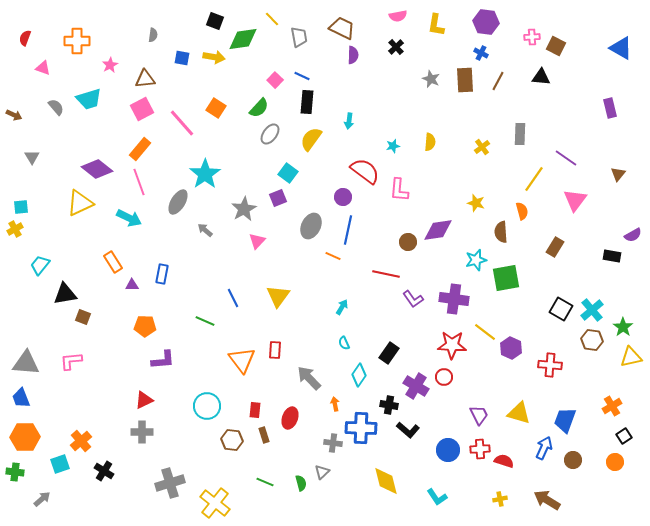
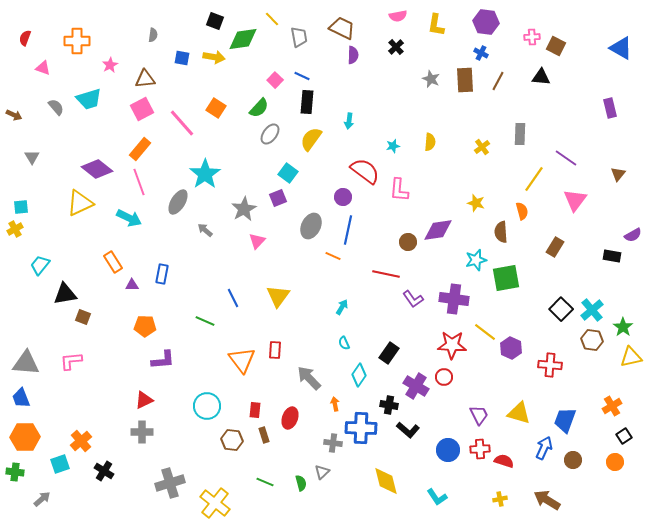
black square at (561, 309): rotated 15 degrees clockwise
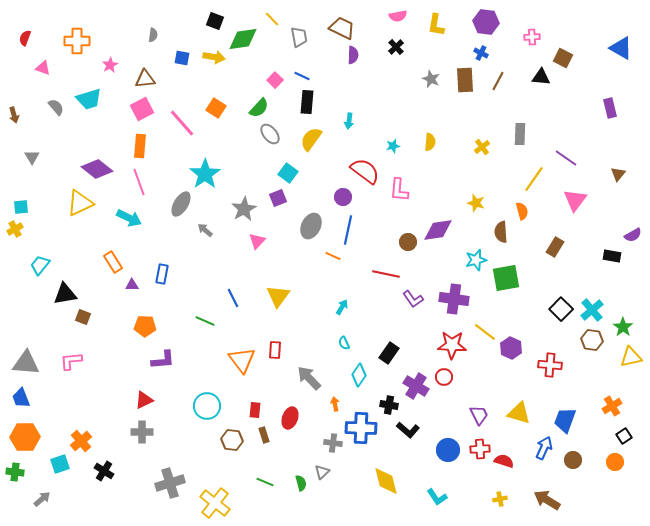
brown square at (556, 46): moved 7 px right, 12 px down
brown arrow at (14, 115): rotated 49 degrees clockwise
gray ellipse at (270, 134): rotated 75 degrees counterclockwise
orange rectangle at (140, 149): moved 3 px up; rotated 35 degrees counterclockwise
gray ellipse at (178, 202): moved 3 px right, 2 px down
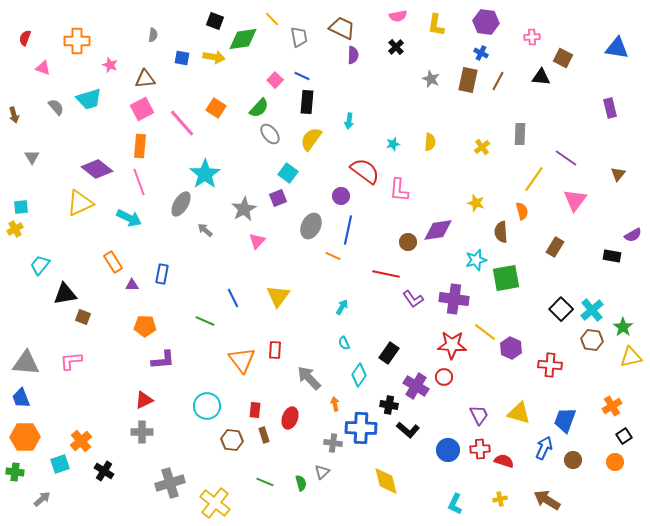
blue triangle at (621, 48): moved 4 px left; rotated 20 degrees counterclockwise
pink star at (110, 65): rotated 21 degrees counterclockwise
brown rectangle at (465, 80): moved 3 px right; rotated 15 degrees clockwise
cyan star at (393, 146): moved 2 px up
purple circle at (343, 197): moved 2 px left, 1 px up
cyan L-shape at (437, 497): moved 18 px right, 7 px down; rotated 60 degrees clockwise
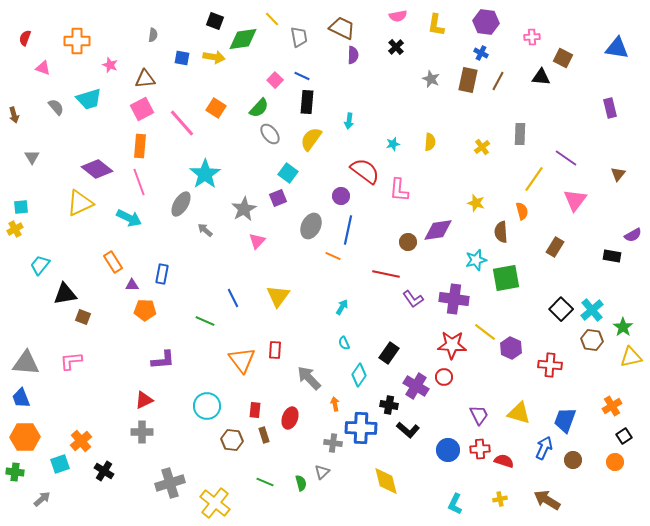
orange pentagon at (145, 326): moved 16 px up
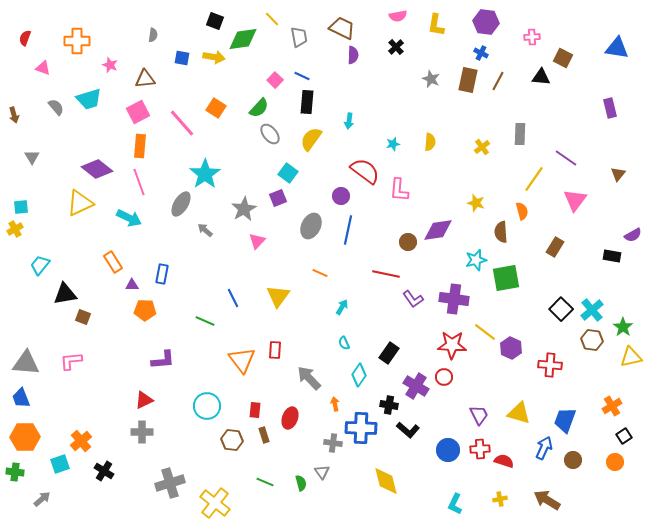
pink square at (142, 109): moved 4 px left, 3 px down
orange line at (333, 256): moved 13 px left, 17 px down
gray triangle at (322, 472): rotated 21 degrees counterclockwise
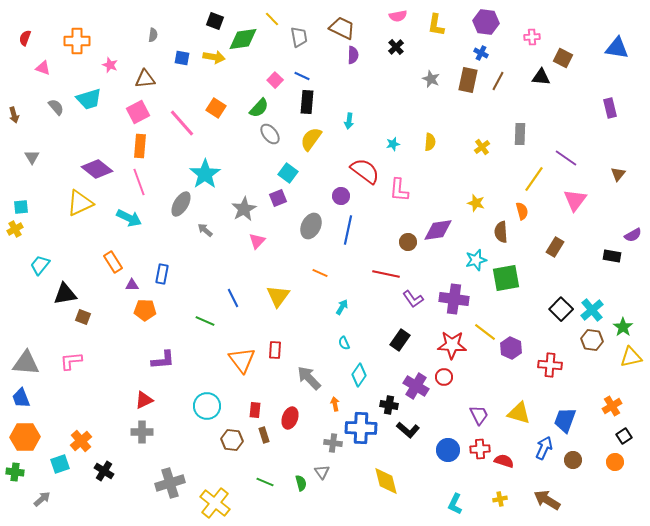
black rectangle at (389, 353): moved 11 px right, 13 px up
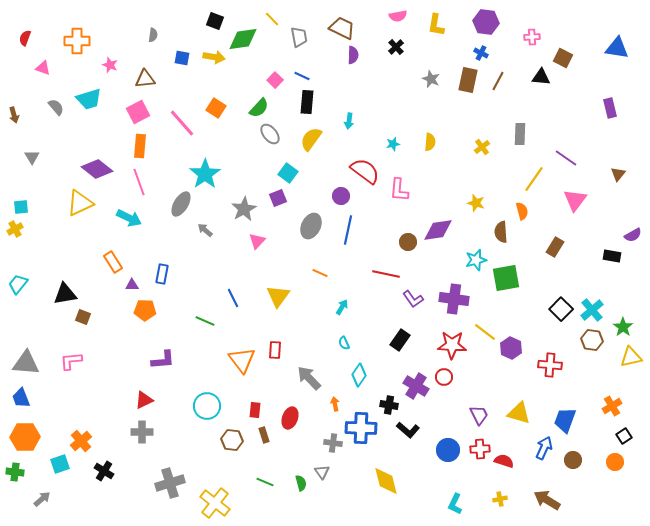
cyan trapezoid at (40, 265): moved 22 px left, 19 px down
